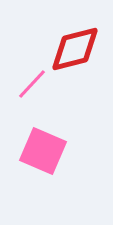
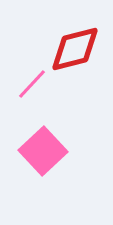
pink square: rotated 24 degrees clockwise
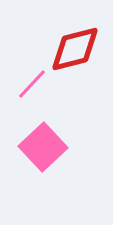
pink square: moved 4 px up
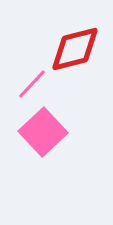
pink square: moved 15 px up
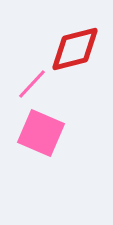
pink square: moved 2 px left, 1 px down; rotated 24 degrees counterclockwise
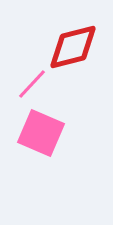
red diamond: moved 2 px left, 2 px up
